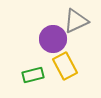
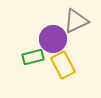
yellow rectangle: moved 2 px left, 1 px up
green rectangle: moved 18 px up
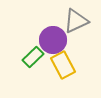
purple circle: moved 1 px down
green rectangle: rotated 30 degrees counterclockwise
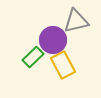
gray triangle: rotated 12 degrees clockwise
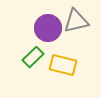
purple circle: moved 5 px left, 12 px up
yellow rectangle: rotated 48 degrees counterclockwise
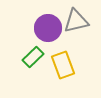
yellow rectangle: rotated 56 degrees clockwise
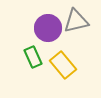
green rectangle: rotated 70 degrees counterclockwise
yellow rectangle: rotated 20 degrees counterclockwise
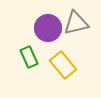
gray triangle: moved 2 px down
green rectangle: moved 4 px left
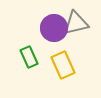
purple circle: moved 6 px right
yellow rectangle: rotated 16 degrees clockwise
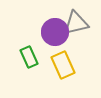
purple circle: moved 1 px right, 4 px down
